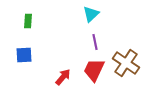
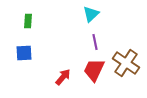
blue square: moved 2 px up
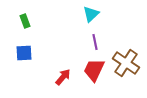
green rectangle: moved 3 px left; rotated 24 degrees counterclockwise
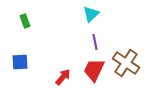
blue square: moved 4 px left, 9 px down
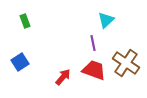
cyan triangle: moved 15 px right, 6 px down
purple line: moved 2 px left, 1 px down
blue square: rotated 30 degrees counterclockwise
red trapezoid: rotated 85 degrees clockwise
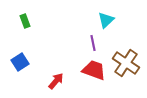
red arrow: moved 7 px left, 4 px down
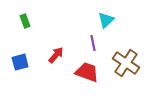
blue square: rotated 18 degrees clockwise
red trapezoid: moved 7 px left, 2 px down
red arrow: moved 26 px up
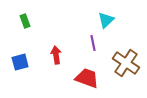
red arrow: rotated 48 degrees counterclockwise
red trapezoid: moved 6 px down
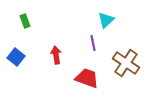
blue square: moved 4 px left, 5 px up; rotated 36 degrees counterclockwise
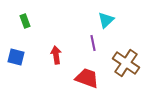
blue square: rotated 24 degrees counterclockwise
